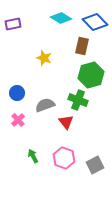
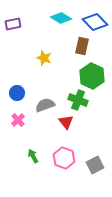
green hexagon: moved 1 px right, 1 px down; rotated 20 degrees counterclockwise
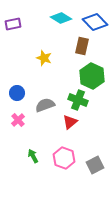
red triangle: moved 4 px right; rotated 28 degrees clockwise
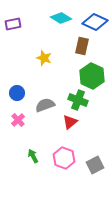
blue diamond: rotated 20 degrees counterclockwise
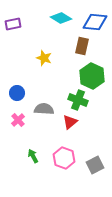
blue diamond: rotated 20 degrees counterclockwise
gray semicircle: moved 1 px left, 4 px down; rotated 24 degrees clockwise
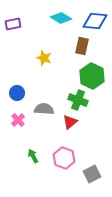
blue diamond: moved 1 px up
gray square: moved 3 px left, 9 px down
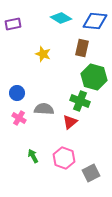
brown rectangle: moved 2 px down
yellow star: moved 1 px left, 4 px up
green hexagon: moved 2 px right, 1 px down; rotated 10 degrees counterclockwise
green cross: moved 2 px right, 1 px down
pink cross: moved 1 px right, 2 px up; rotated 16 degrees counterclockwise
gray square: moved 1 px left, 1 px up
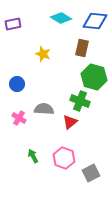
blue circle: moved 9 px up
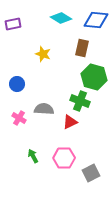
blue diamond: moved 1 px right, 1 px up
red triangle: rotated 14 degrees clockwise
pink hexagon: rotated 20 degrees counterclockwise
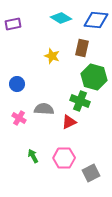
yellow star: moved 9 px right, 2 px down
red triangle: moved 1 px left
